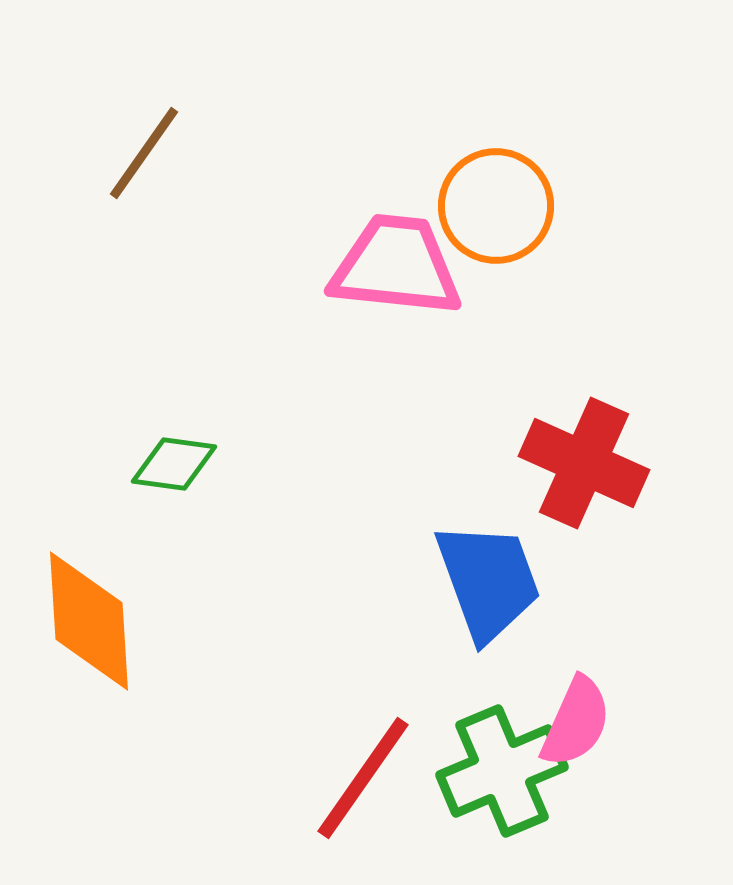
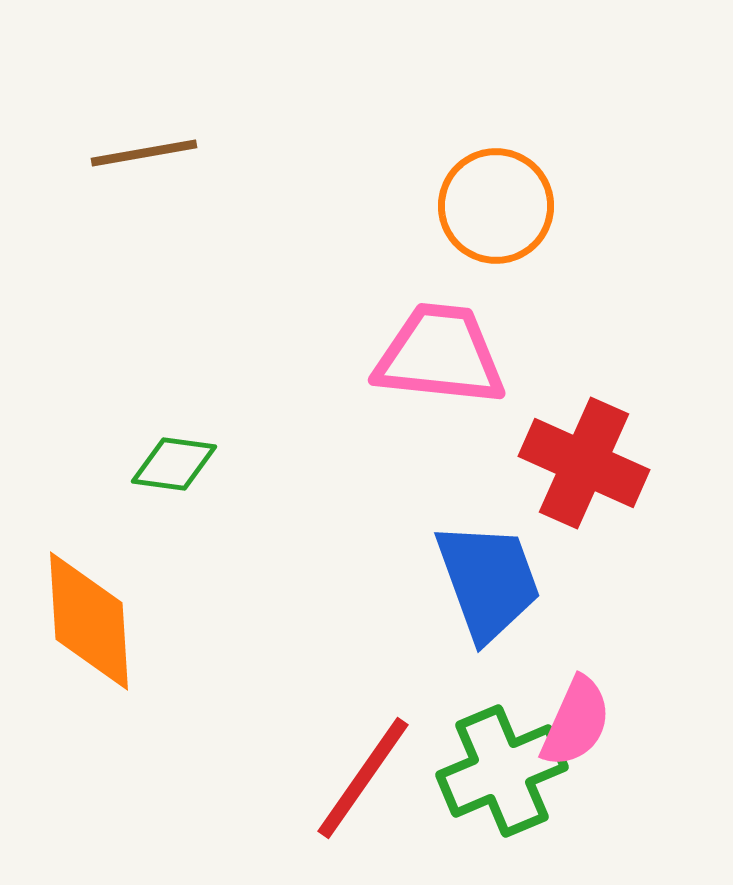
brown line: rotated 45 degrees clockwise
pink trapezoid: moved 44 px right, 89 px down
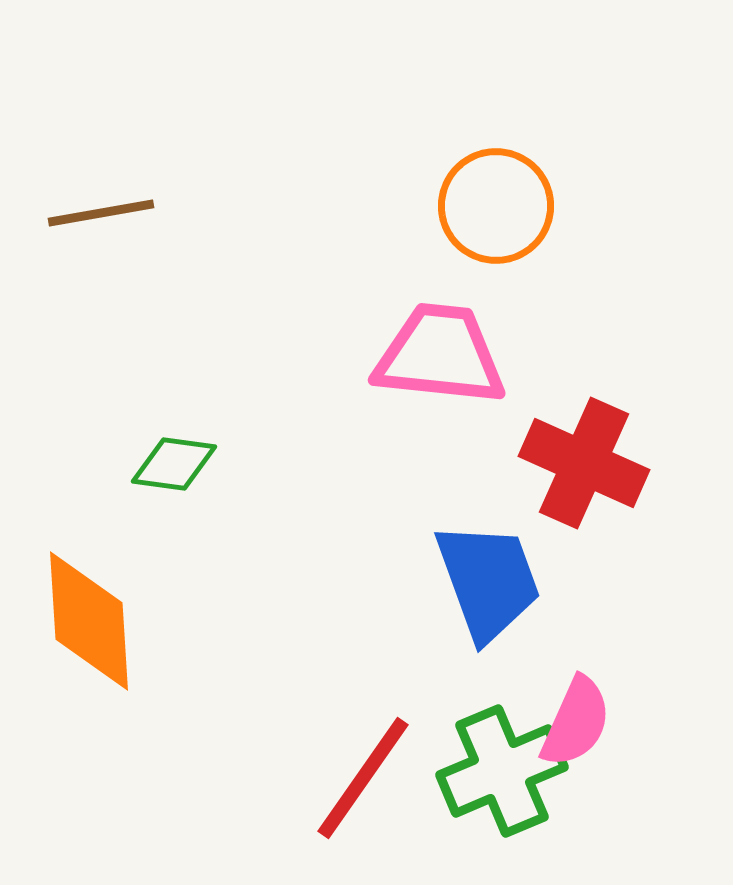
brown line: moved 43 px left, 60 px down
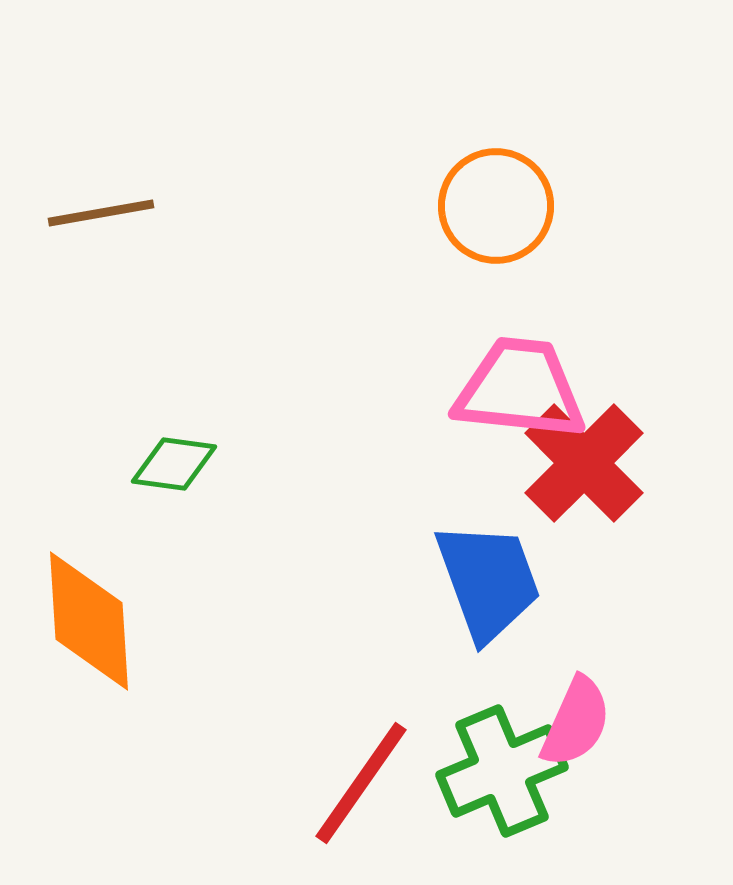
pink trapezoid: moved 80 px right, 34 px down
red cross: rotated 21 degrees clockwise
red line: moved 2 px left, 5 px down
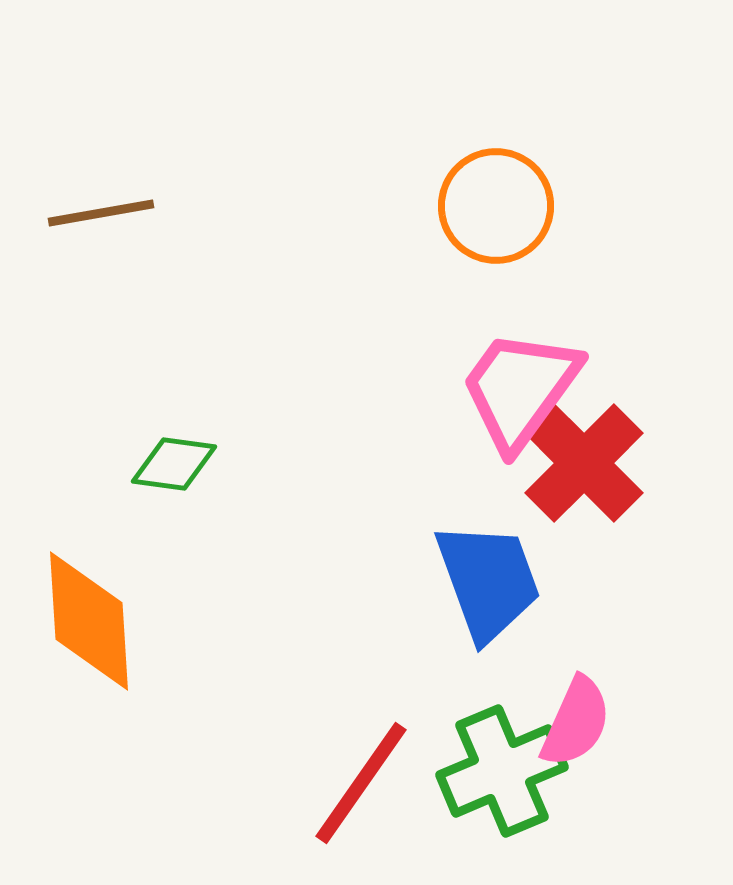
pink trapezoid: rotated 60 degrees counterclockwise
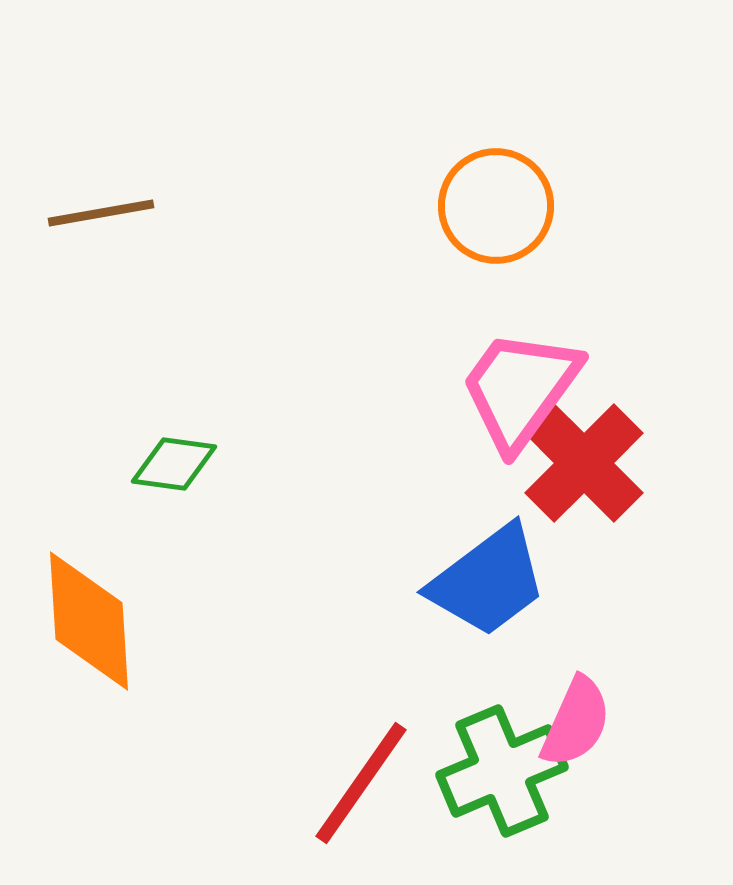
blue trapezoid: rotated 73 degrees clockwise
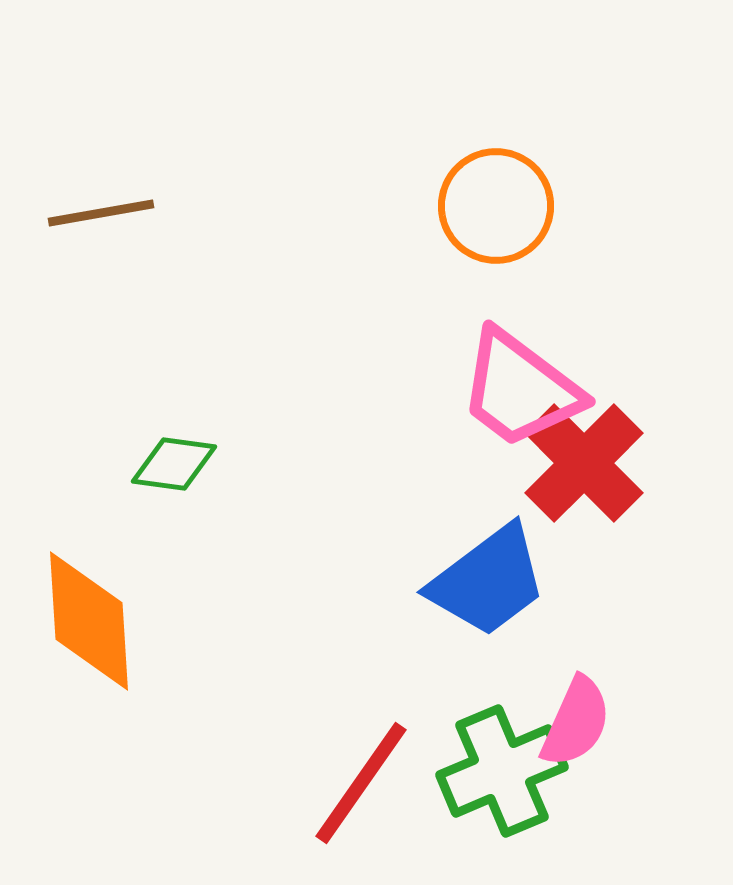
pink trapezoid: rotated 89 degrees counterclockwise
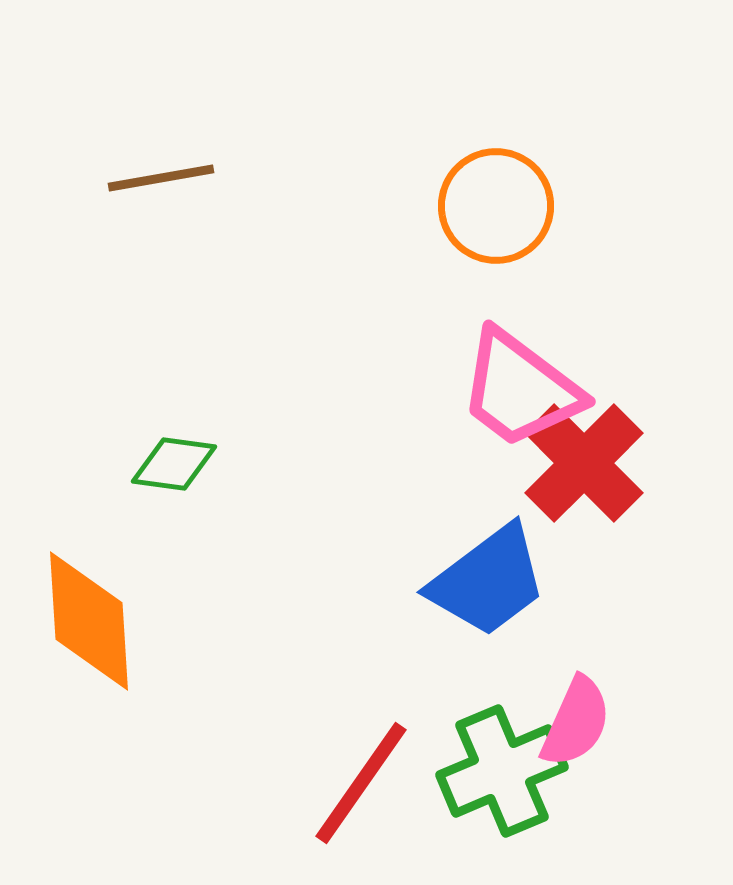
brown line: moved 60 px right, 35 px up
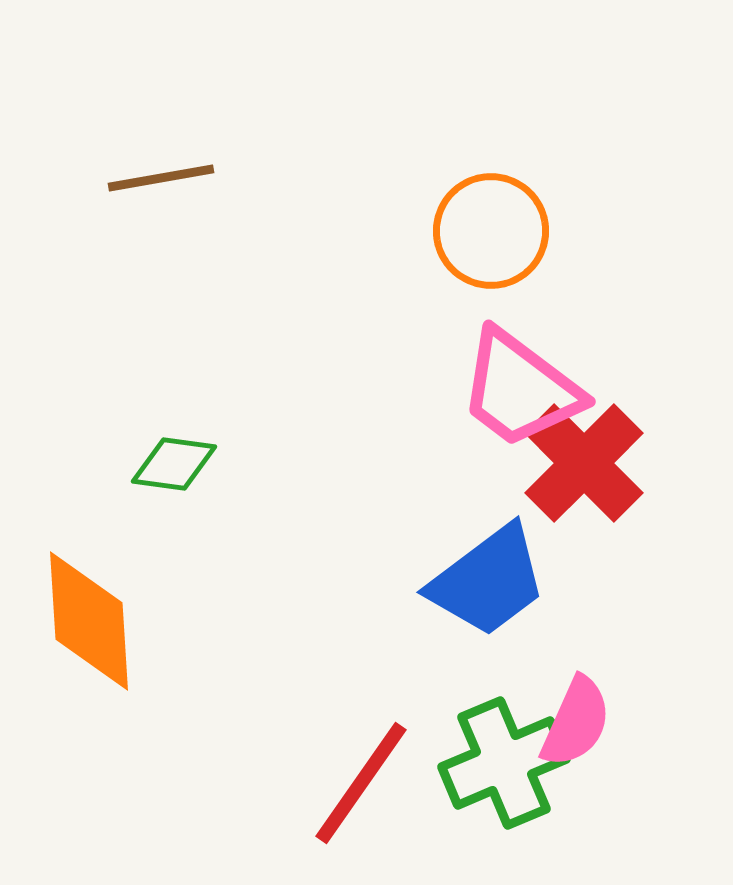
orange circle: moved 5 px left, 25 px down
green cross: moved 2 px right, 8 px up
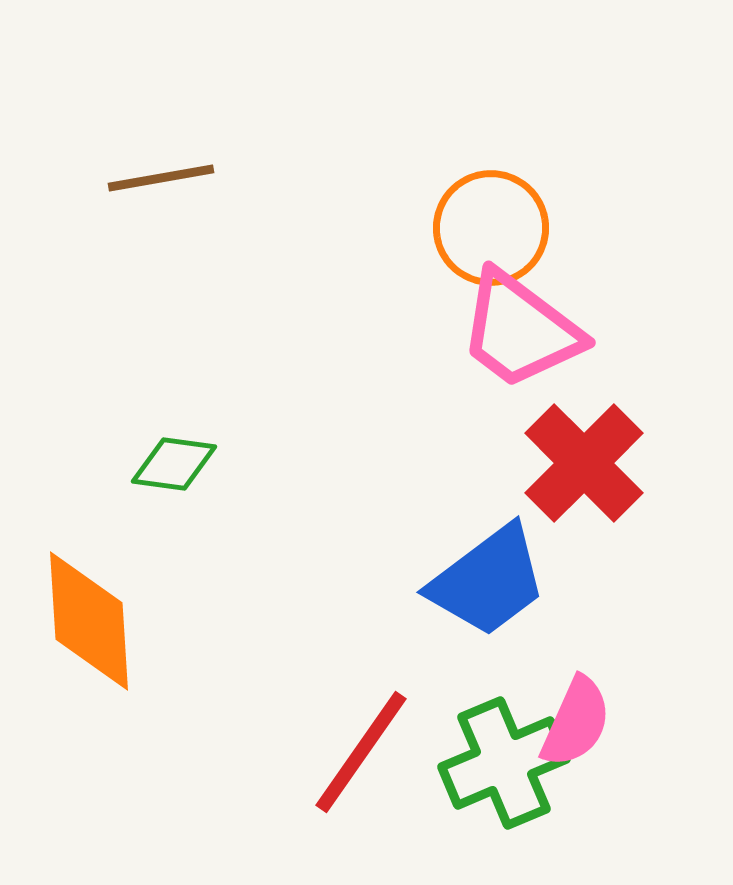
orange circle: moved 3 px up
pink trapezoid: moved 59 px up
red line: moved 31 px up
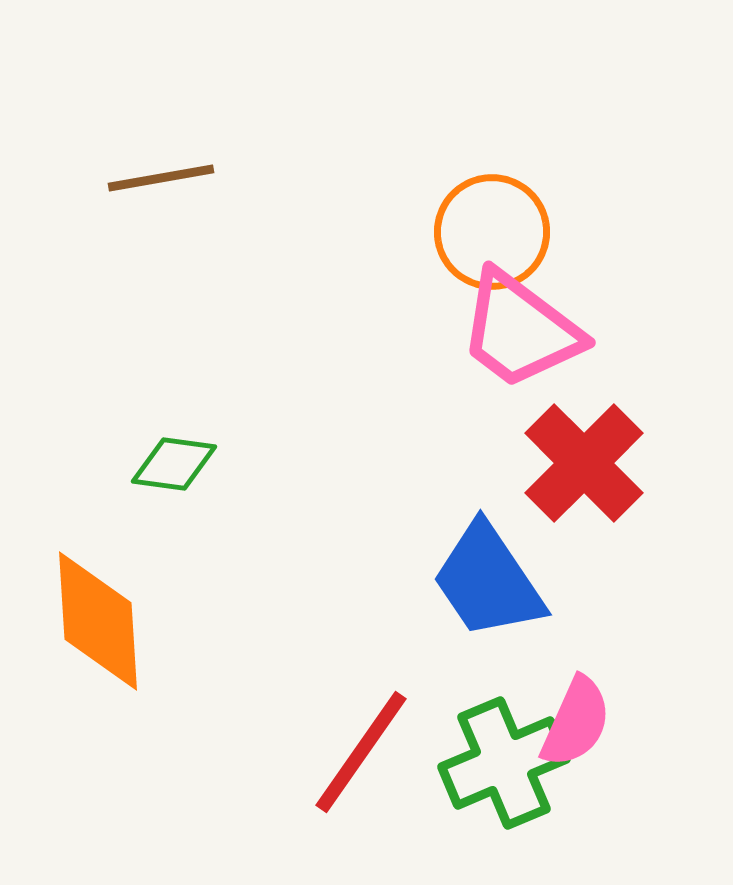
orange circle: moved 1 px right, 4 px down
blue trapezoid: rotated 93 degrees clockwise
orange diamond: moved 9 px right
